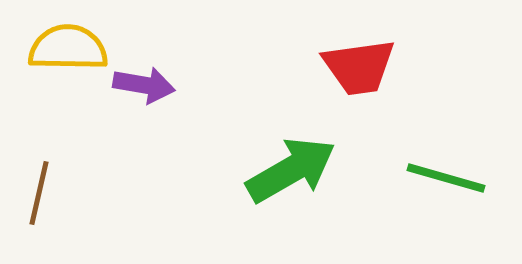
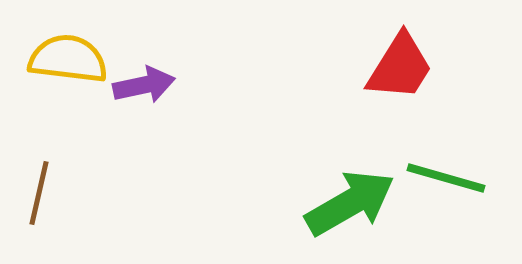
yellow semicircle: moved 11 px down; rotated 6 degrees clockwise
red trapezoid: moved 41 px right; rotated 50 degrees counterclockwise
purple arrow: rotated 22 degrees counterclockwise
green arrow: moved 59 px right, 33 px down
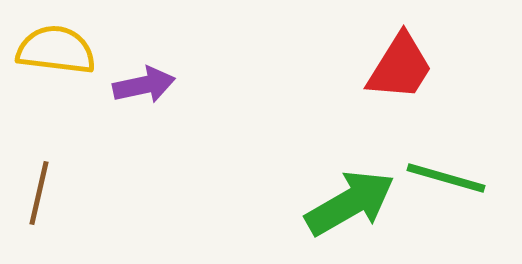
yellow semicircle: moved 12 px left, 9 px up
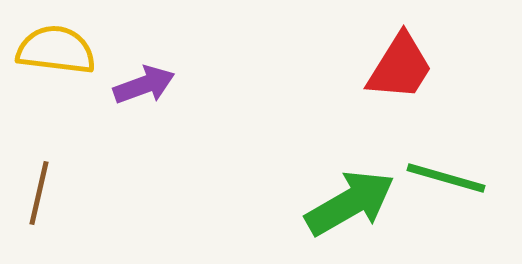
purple arrow: rotated 8 degrees counterclockwise
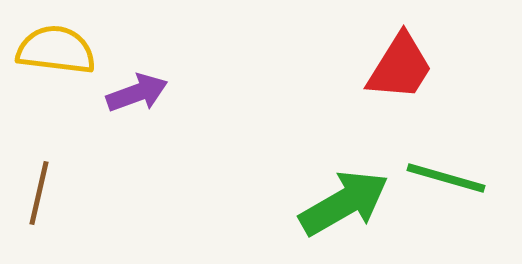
purple arrow: moved 7 px left, 8 px down
green arrow: moved 6 px left
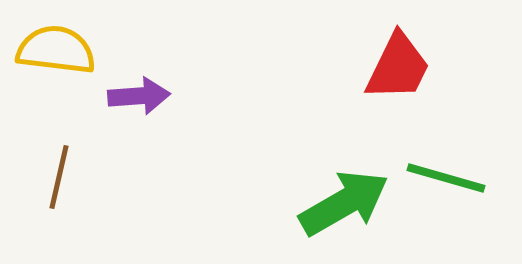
red trapezoid: moved 2 px left; rotated 6 degrees counterclockwise
purple arrow: moved 2 px right, 3 px down; rotated 16 degrees clockwise
brown line: moved 20 px right, 16 px up
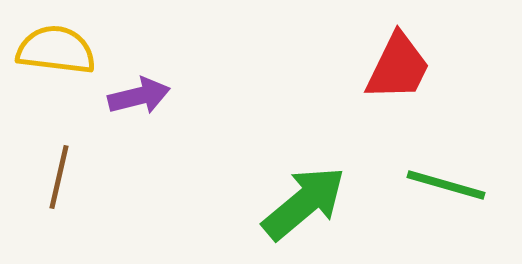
purple arrow: rotated 10 degrees counterclockwise
green line: moved 7 px down
green arrow: moved 40 px left; rotated 10 degrees counterclockwise
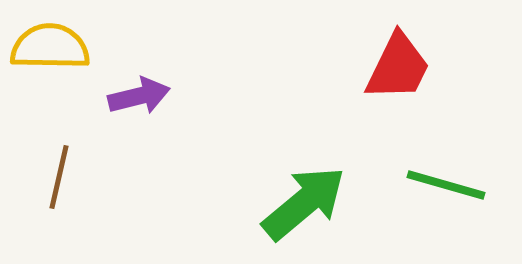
yellow semicircle: moved 6 px left, 3 px up; rotated 6 degrees counterclockwise
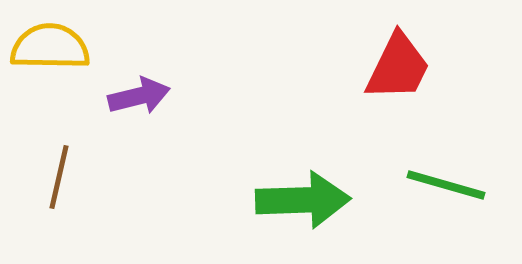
green arrow: moved 1 px left, 3 px up; rotated 38 degrees clockwise
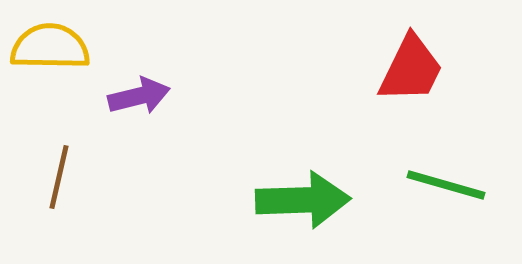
red trapezoid: moved 13 px right, 2 px down
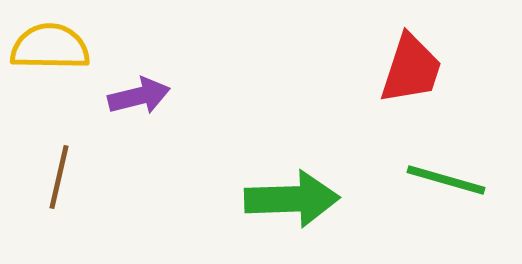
red trapezoid: rotated 8 degrees counterclockwise
green line: moved 5 px up
green arrow: moved 11 px left, 1 px up
